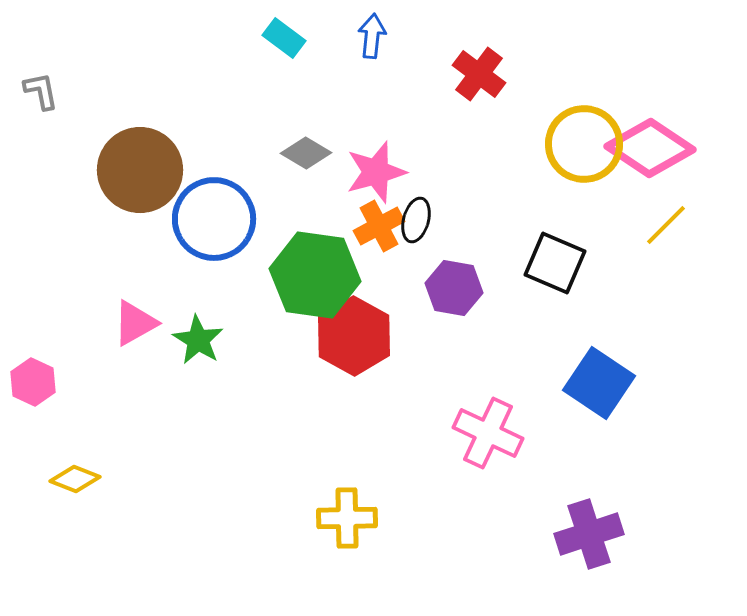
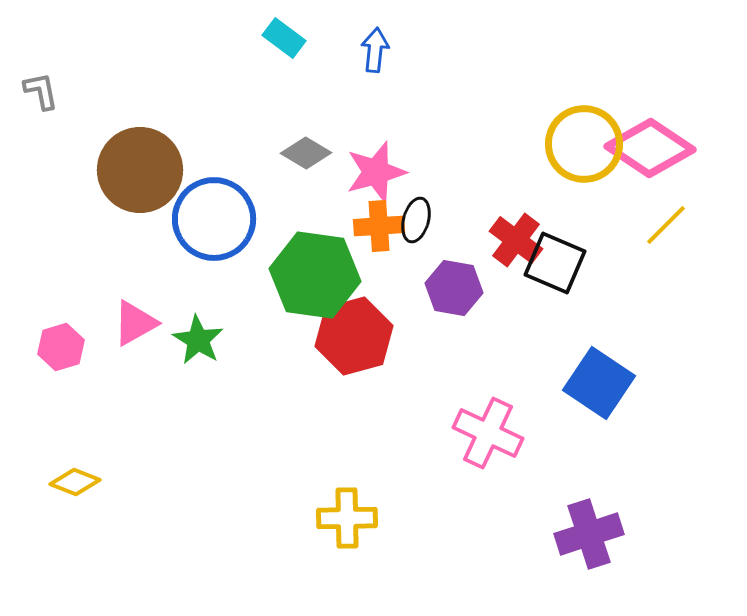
blue arrow: moved 3 px right, 14 px down
red cross: moved 37 px right, 166 px down
orange cross: rotated 24 degrees clockwise
red hexagon: rotated 16 degrees clockwise
pink hexagon: moved 28 px right, 35 px up; rotated 18 degrees clockwise
yellow diamond: moved 3 px down
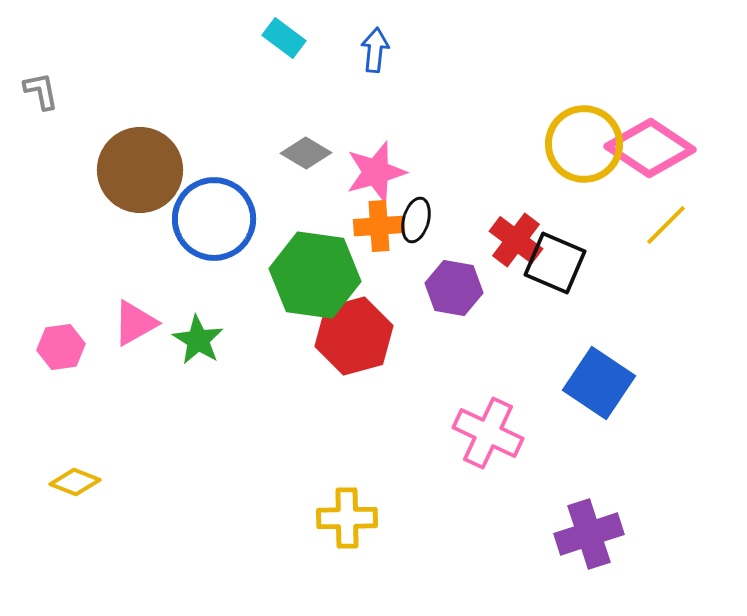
pink hexagon: rotated 9 degrees clockwise
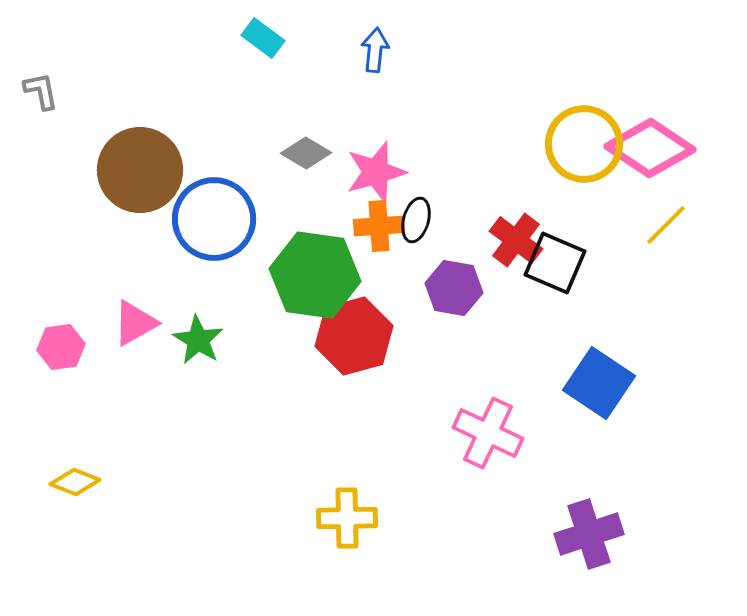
cyan rectangle: moved 21 px left
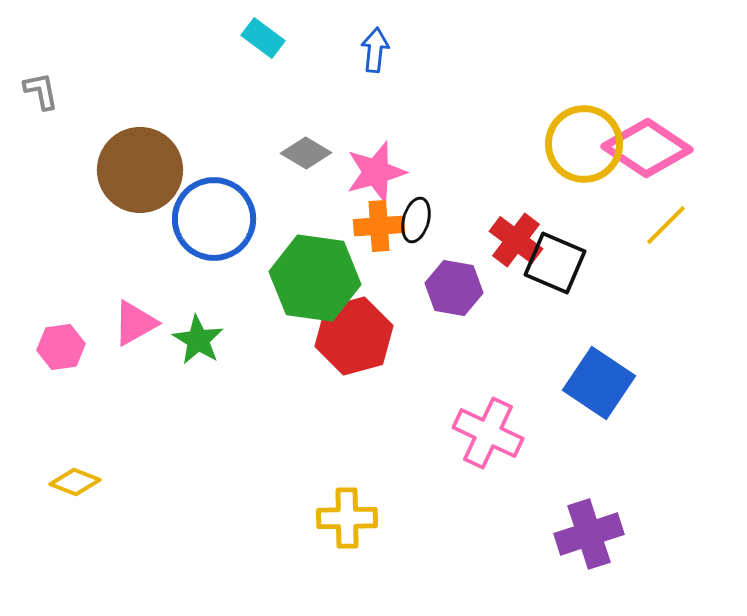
pink diamond: moved 3 px left
green hexagon: moved 3 px down
